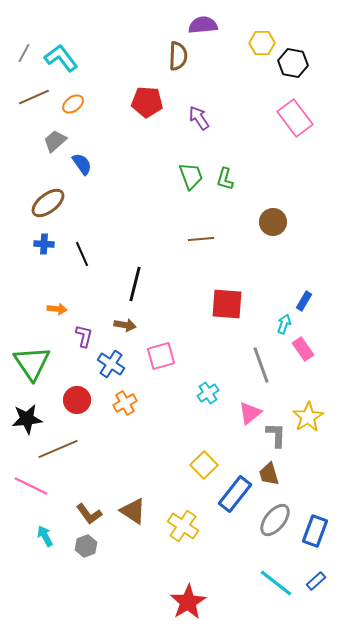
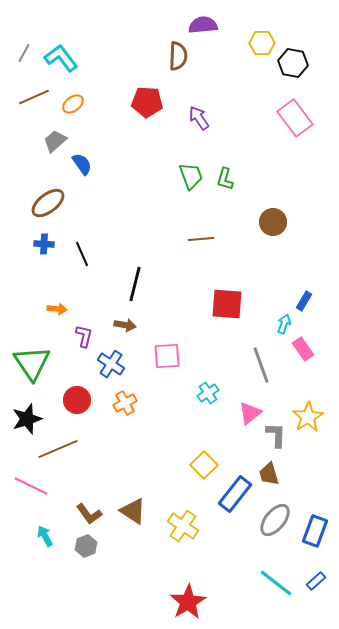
pink square at (161, 356): moved 6 px right; rotated 12 degrees clockwise
black star at (27, 419): rotated 12 degrees counterclockwise
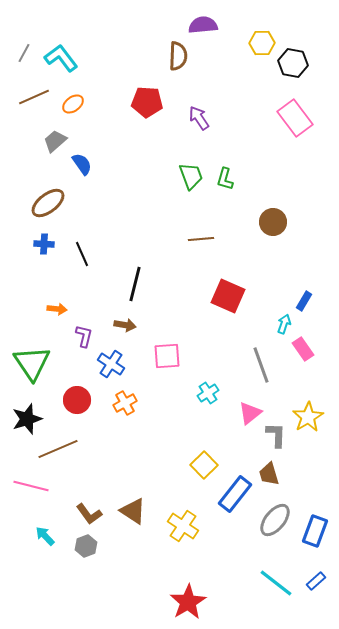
red square at (227, 304): moved 1 px right, 8 px up; rotated 20 degrees clockwise
pink line at (31, 486): rotated 12 degrees counterclockwise
cyan arrow at (45, 536): rotated 15 degrees counterclockwise
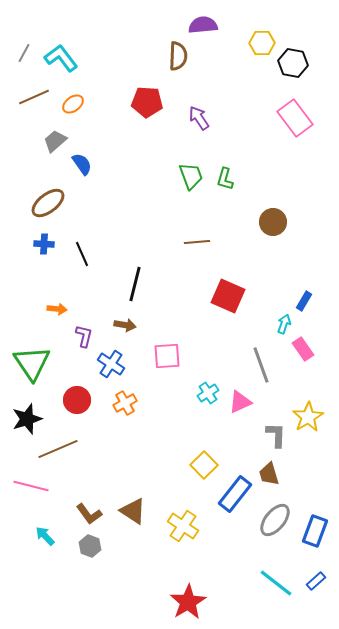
brown line at (201, 239): moved 4 px left, 3 px down
pink triangle at (250, 413): moved 10 px left, 11 px up; rotated 15 degrees clockwise
gray hexagon at (86, 546): moved 4 px right; rotated 20 degrees counterclockwise
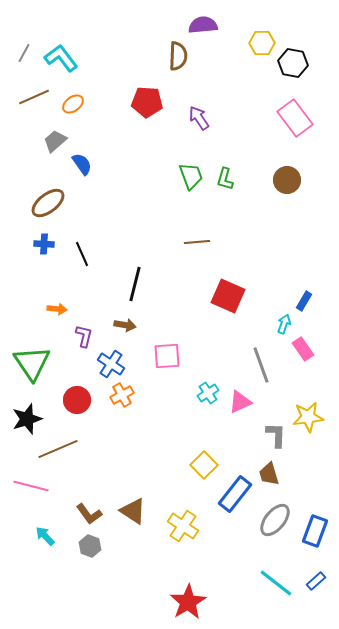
brown circle at (273, 222): moved 14 px right, 42 px up
orange cross at (125, 403): moved 3 px left, 8 px up
yellow star at (308, 417): rotated 24 degrees clockwise
